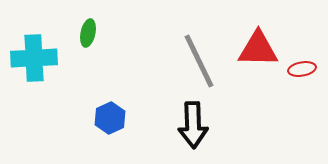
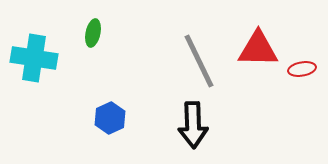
green ellipse: moved 5 px right
cyan cross: rotated 12 degrees clockwise
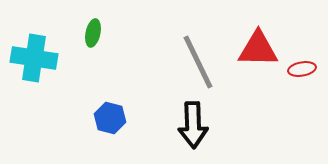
gray line: moved 1 px left, 1 px down
blue hexagon: rotated 20 degrees counterclockwise
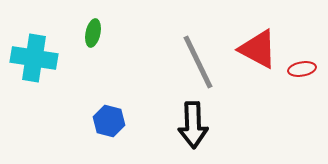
red triangle: rotated 27 degrees clockwise
blue hexagon: moved 1 px left, 3 px down
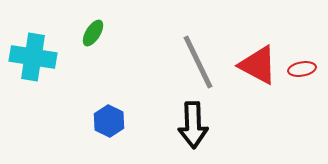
green ellipse: rotated 20 degrees clockwise
red triangle: moved 16 px down
cyan cross: moved 1 px left, 1 px up
blue hexagon: rotated 12 degrees clockwise
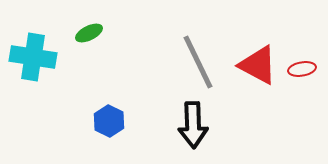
green ellipse: moved 4 px left; rotated 32 degrees clockwise
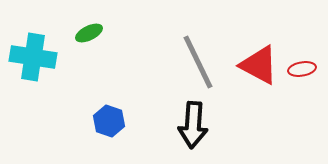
red triangle: moved 1 px right
blue hexagon: rotated 8 degrees counterclockwise
black arrow: rotated 6 degrees clockwise
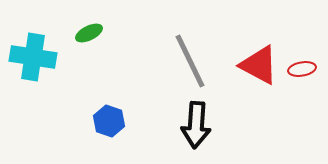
gray line: moved 8 px left, 1 px up
black arrow: moved 3 px right
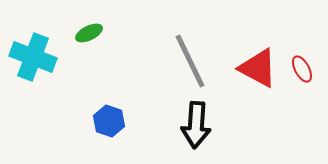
cyan cross: rotated 12 degrees clockwise
red triangle: moved 1 px left, 3 px down
red ellipse: rotated 72 degrees clockwise
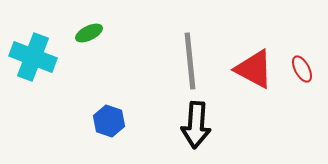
gray line: rotated 20 degrees clockwise
red triangle: moved 4 px left, 1 px down
